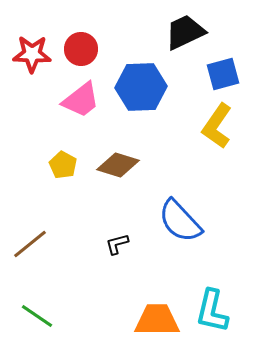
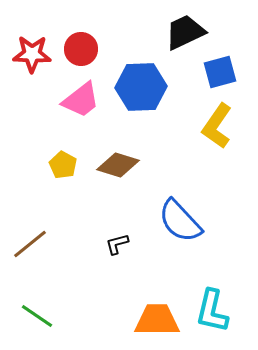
blue square: moved 3 px left, 2 px up
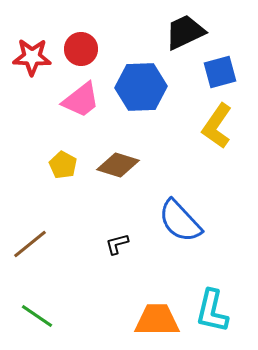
red star: moved 3 px down
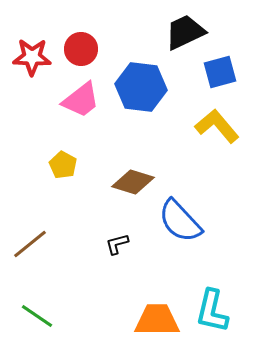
blue hexagon: rotated 9 degrees clockwise
yellow L-shape: rotated 105 degrees clockwise
brown diamond: moved 15 px right, 17 px down
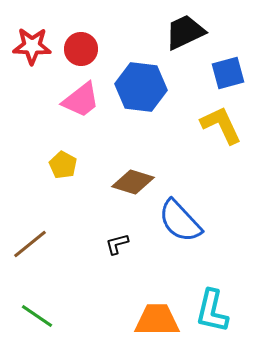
red star: moved 11 px up
blue square: moved 8 px right, 1 px down
yellow L-shape: moved 4 px right, 1 px up; rotated 15 degrees clockwise
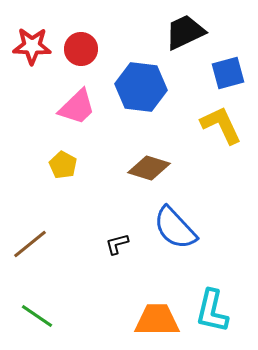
pink trapezoid: moved 4 px left, 7 px down; rotated 6 degrees counterclockwise
brown diamond: moved 16 px right, 14 px up
blue semicircle: moved 5 px left, 7 px down
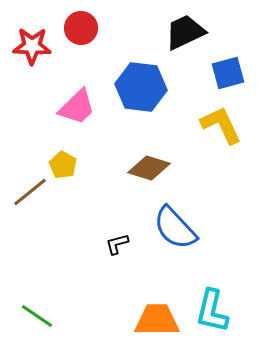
red circle: moved 21 px up
brown line: moved 52 px up
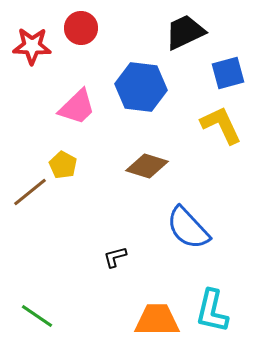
brown diamond: moved 2 px left, 2 px up
blue semicircle: moved 13 px right
black L-shape: moved 2 px left, 13 px down
